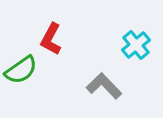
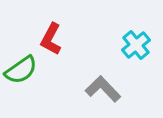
gray L-shape: moved 1 px left, 3 px down
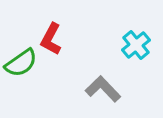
green semicircle: moved 7 px up
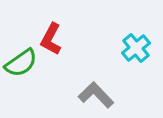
cyan cross: moved 3 px down
gray L-shape: moved 7 px left, 6 px down
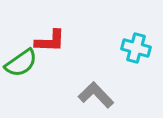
red L-shape: moved 1 px left, 2 px down; rotated 116 degrees counterclockwise
cyan cross: rotated 36 degrees counterclockwise
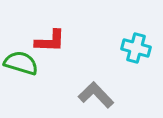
green semicircle: rotated 128 degrees counterclockwise
